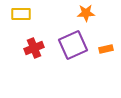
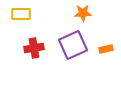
orange star: moved 3 px left
red cross: rotated 12 degrees clockwise
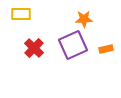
orange star: moved 1 px right, 6 px down
red cross: rotated 36 degrees counterclockwise
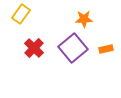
yellow rectangle: rotated 54 degrees counterclockwise
purple square: moved 3 px down; rotated 16 degrees counterclockwise
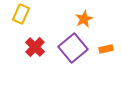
yellow rectangle: rotated 12 degrees counterclockwise
orange star: rotated 24 degrees counterclockwise
red cross: moved 1 px right, 1 px up
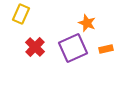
orange star: moved 3 px right, 4 px down; rotated 24 degrees counterclockwise
purple square: rotated 16 degrees clockwise
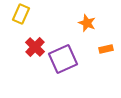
purple square: moved 10 px left, 11 px down
